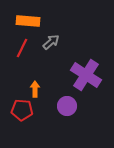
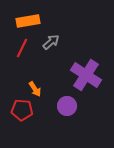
orange rectangle: rotated 15 degrees counterclockwise
orange arrow: rotated 147 degrees clockwise
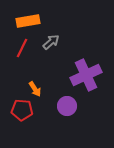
purple cross: rotated 32 degrees clockwise
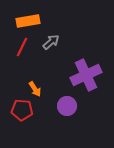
red line: moved 1 px up
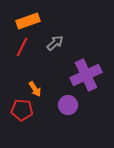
orange rectangle: rotated 10 degrees counterclockwise
gray arrow: moved 4 px right, 1 px down
purple circle: moved 1 px right, 1 px up
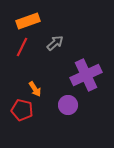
red pentagon: rotated 10 degrees clockwise
